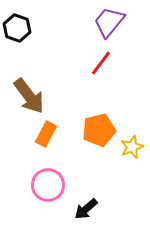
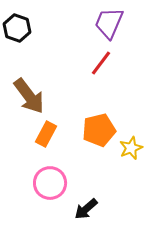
purple trapezoid: moved 1 px down; rotated 16 degrees counterclockwise
yellow star: moved 1 px left, 1 px down
pink circle: moved 2 px right, 2 px up
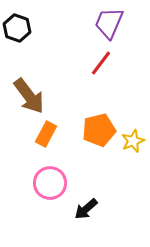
yellow star: moved 2 px right, 7 px up
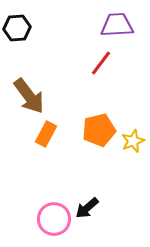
purple trapezoid: moved 8 px right, 2 px down; rotated 64 degrees clockwise
black hexagon: rotated 24 degrees counterclockwise
pink circle: moved 4 px right, 36 px down
black arrow: moved 1 px right, 1 px up
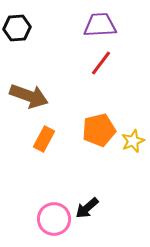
purple trapezoid: moved 17 px left
brown arrow: rotated 33 degrees counterclockwise
orange rectangle: moved 2 px left, 5 px down
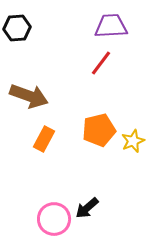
purple trapezoid: moved 11 px right, 1 px down
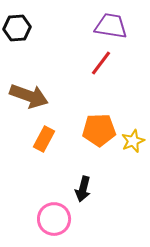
purple trapezoid: rotated 12 degrees clockwise
orange pentagon: rotated 12 degrees clockwise
black arrow: moved 4 px left, 19 px up; rotated 35 degrees counterclockwise
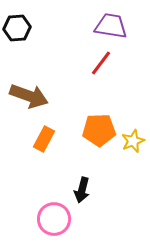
black arrow: moved 1 px left, 1 px down
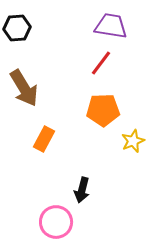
brown arrow: moved 5 px left, 8 px up; rotated 39 degrees clockwise
orange pentagon: moved 4 px right, 20 px up
pink circle: moved 2 px right, 3 px down
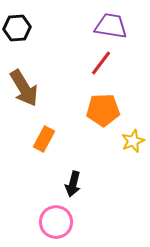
black arrow: moved 9 px left, 6 px up
